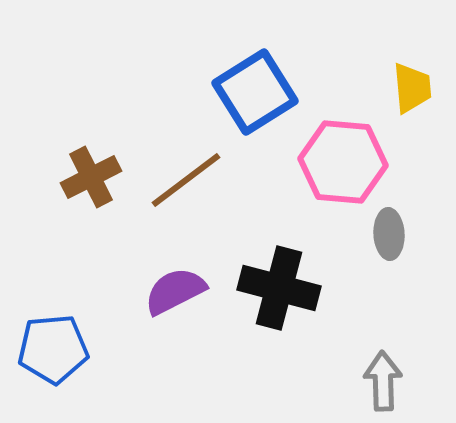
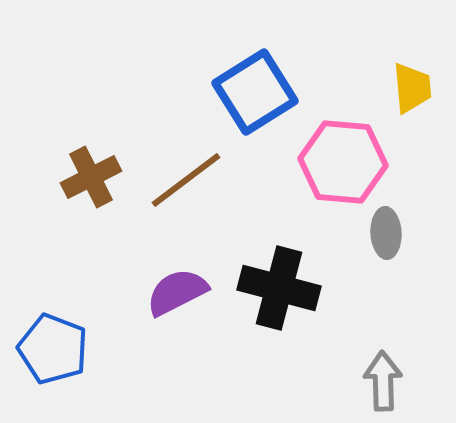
gray ellipse: moved 3 px left, 1 px up
purple semicircle: moved 2 px right, 1 px down
blue pentagon: rotated 26 degrees clockwise
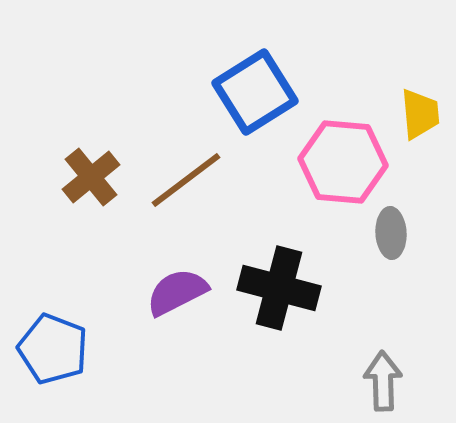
yellow trapezoid: moved 8 px right, 26 px down
brown cross: rotated 12 degrees counterclockwise
gray ellipse: moved 5 px right
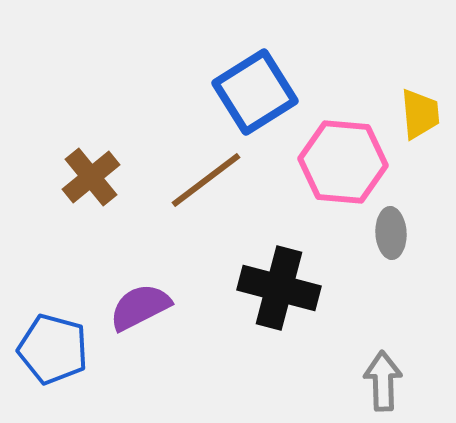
brown line: moved 20 px right
purple semicircle: moved 37 px left, 15 px down
blue pentagon: rotated 6 degrees counterclockwise
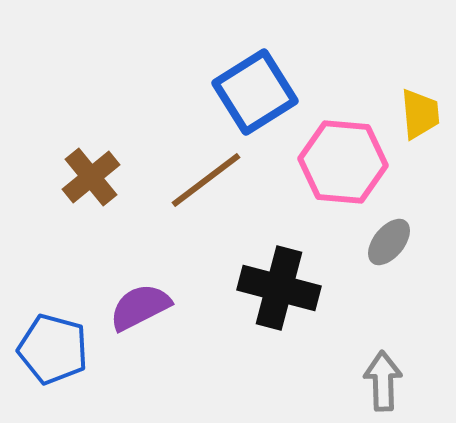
gray ellipse: moved 2 px left, 9 px down; rotated 42 degrees clockwise
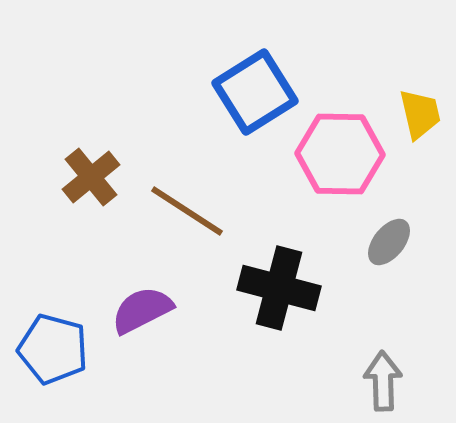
yellow trapezoid: rotated 8 degrees counterclockwise
pink hexagon: moved 3 px left, 8 px up; rotated 4 degrees counterclockwise
brown line: moved 19 px left, 31 px down; rotated 70 degrees clockwise
purple semicircle: moved 2 px right, 3 px down
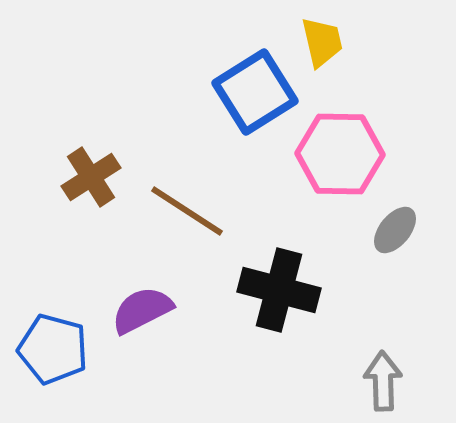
yellow trapezoid: moved 98 px left, 72 px up
brown cross: rotated 6 degrees clockwise
gray ellipse: moved 6 px right, 12 px up
black cross: moved 2 px down
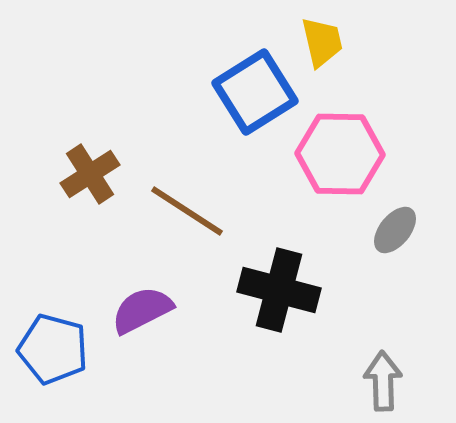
brown cross: moved 1 px left, 3 px up
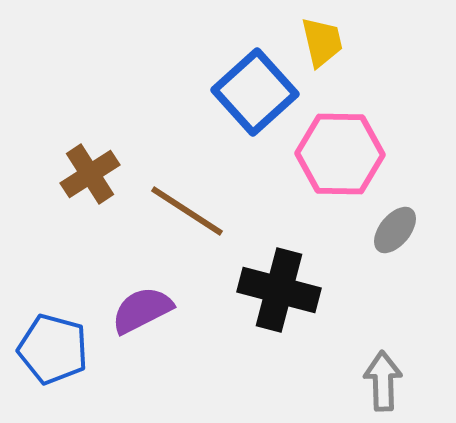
blue square: rotated 10 degrees counterclockwise
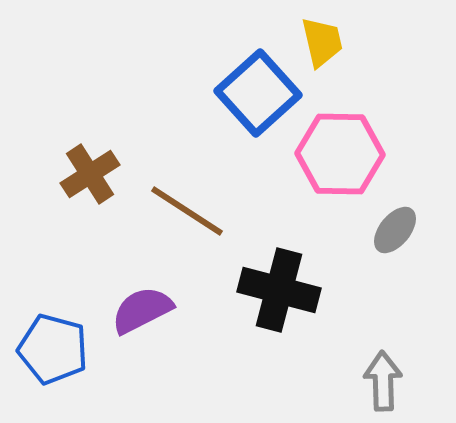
blue square: moved 3 px right, 1 px down
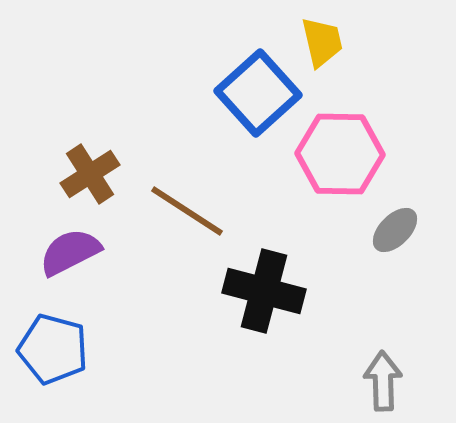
gray ellipse: rotated 6 degrees clockwise
black cross: moved 15 px left, 1 px down
purple semicircle: moved 72 px left, 58 px up
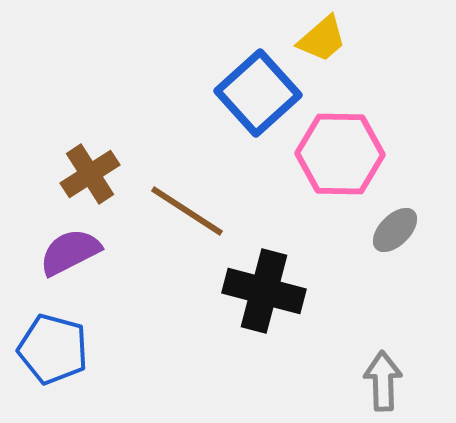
yellow trapezoid: moved 3 px up; rotated 62 degrees clockwise
